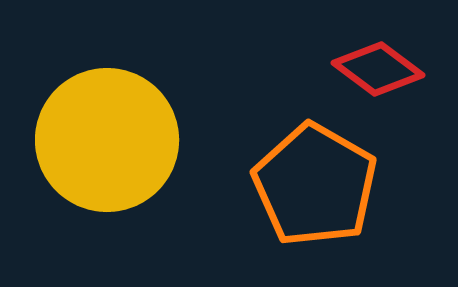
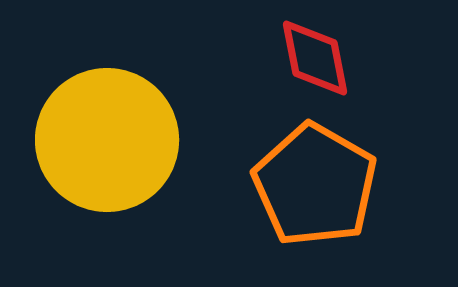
red diamond: moved 63 px left, 11 px up; rotated 42 degrees clockwise
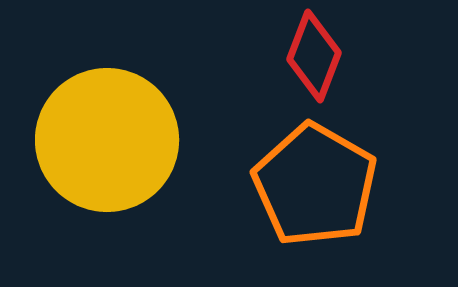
red diamond: moved 1 px left, 2 px up; rotated 32 degrees clockwise
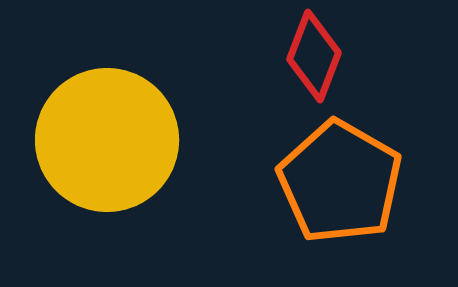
orange pentagon: moved 25 px right, 3 px up
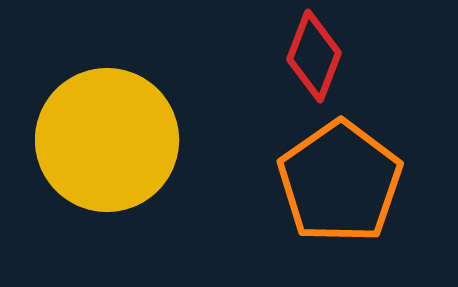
orange pentagon: rotated 7 degrees clockwise
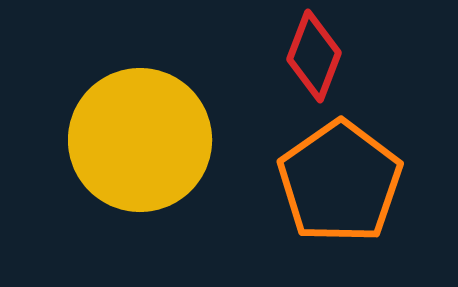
yellow circle: moved 33 px right
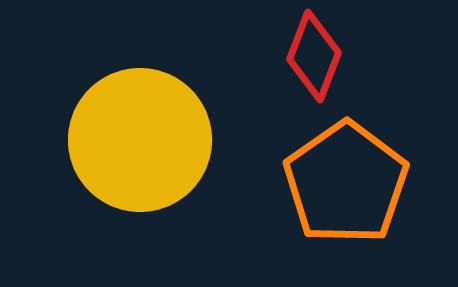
orange pentagon: moved 6 px right, 1 px down
